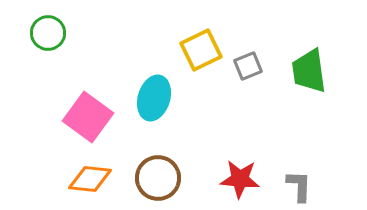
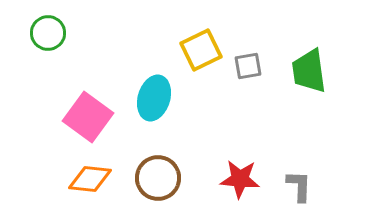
gray square: rotated 12 degrees clockwise
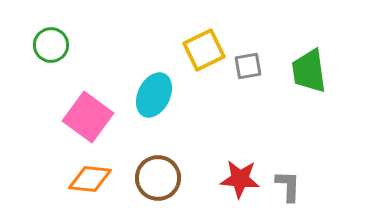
green circle: moved 3 px right, 12 px down
yellow square: moved 3 px right
cyan ellipse: moved 3 px up; rotated 9 degrees clockwise
gray L-shape: moved 11 px left
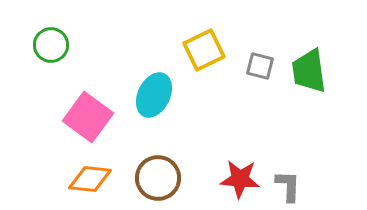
gray square: moved 12 px right; rotated 24 degrees clockwise
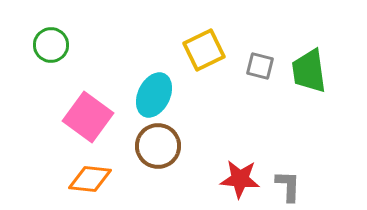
brown circle: moved 32 px up
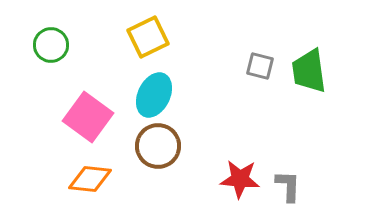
yellow square: moved 56 px left, 13 px up
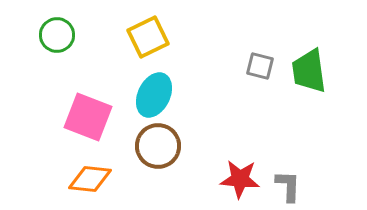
green circle: moved 6 px right, 10 px up
pink square: rotated 15 degrees counterclockwise
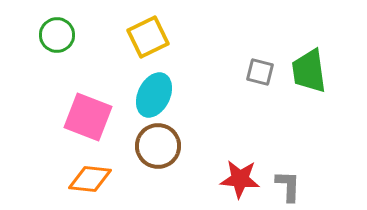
gray square: moved 6 px down
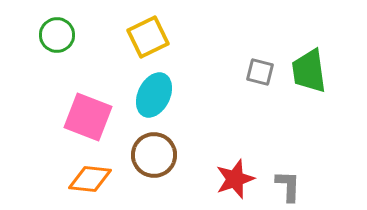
brown circle: moved 4 px left, 9 px down
red star: moved 5 px left; rotated 24 degrees counterclockwise
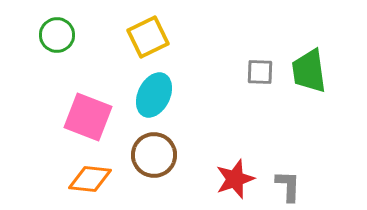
gray square: rotated 12 degrees counterclockwise
